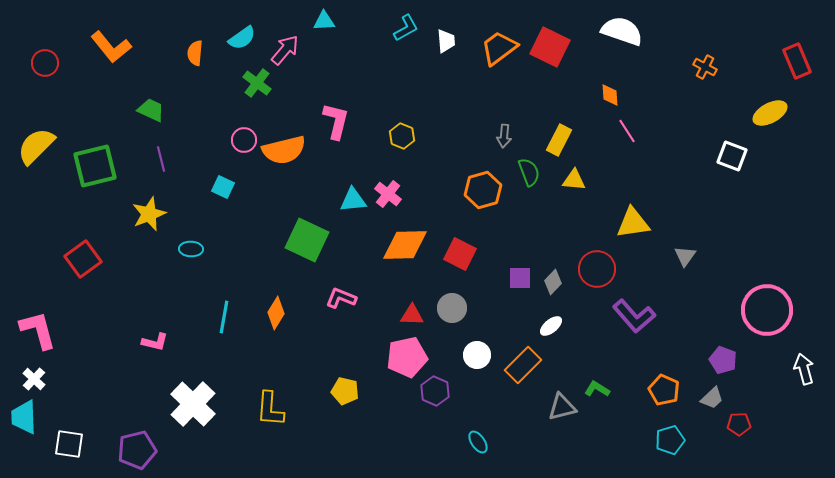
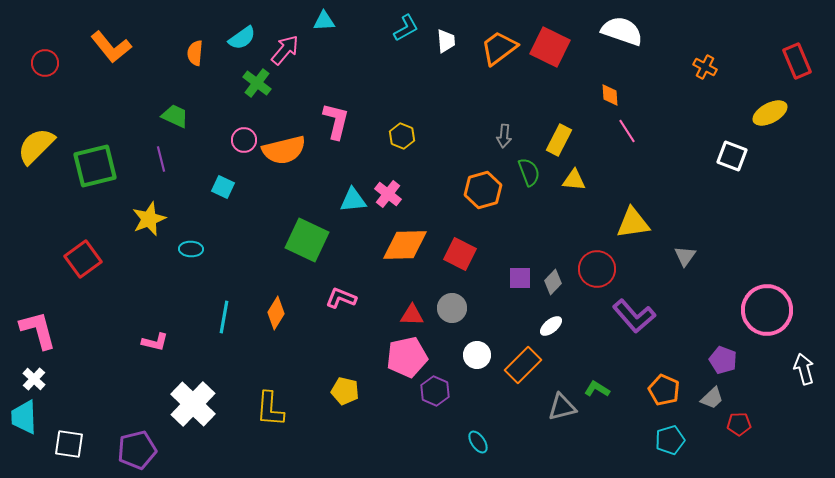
green trapezoid at (151, 110): moved 24 px right, 6 px down
yellow star at (149, 214): moved 5 px down
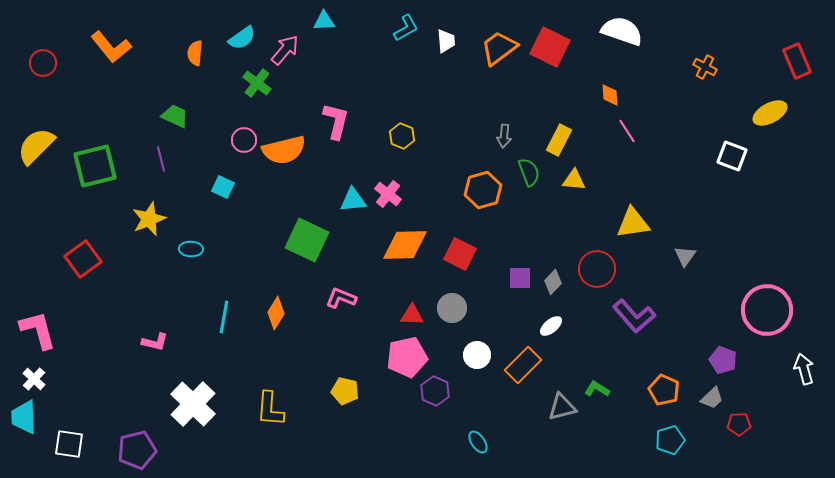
red circle at (45, 63): moved 2 px left
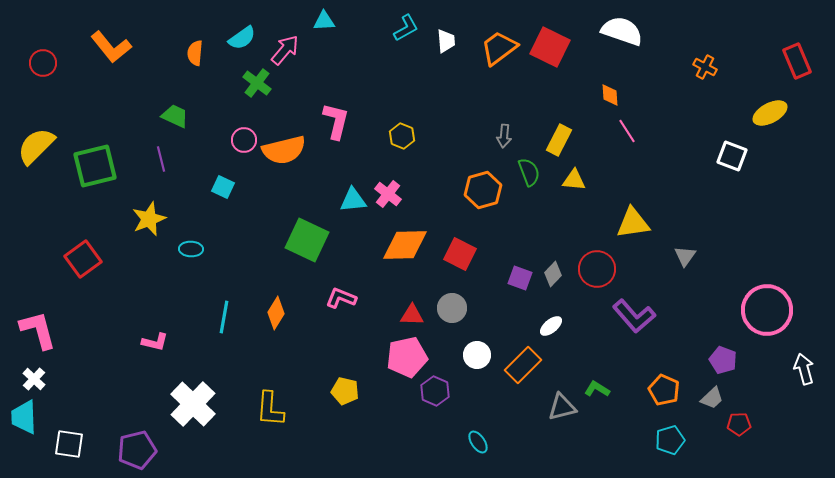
purple square at (520, 278): rotated 20 degrees clockwise
gray diamond at (553, 282): moved 8 px up
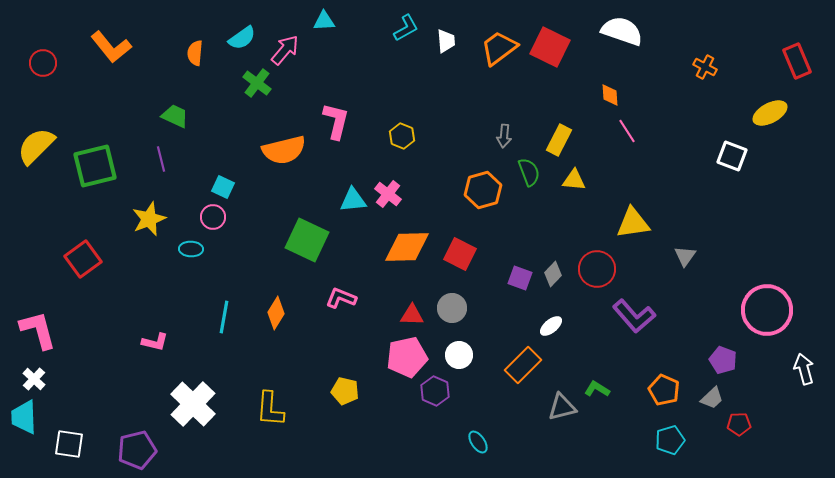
pink circle at (244, 140): moved 31 px left, 77 px down
orange diamond at (405, 245): moved 2 px right, 2 px down
white circle at (477, 355): moved 18 px left
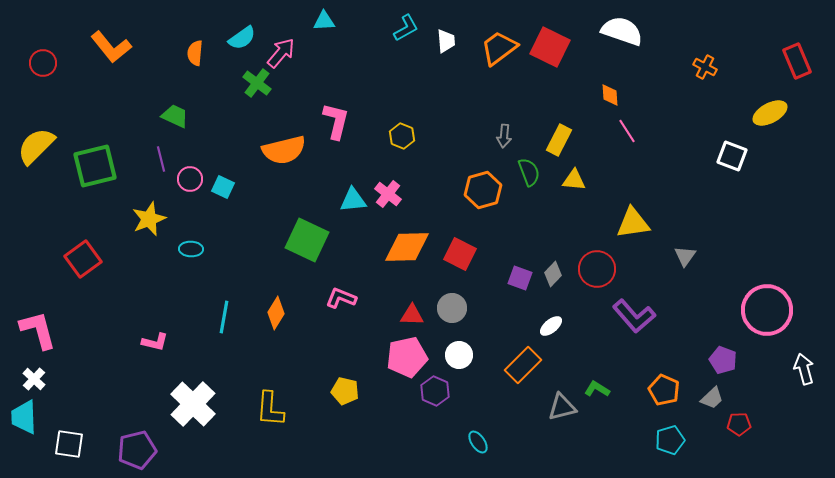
pink arrow at (285, 50): moved 4 px left, 3 px down
pink circle at (213, 217): moved 23 px left, 38 px up
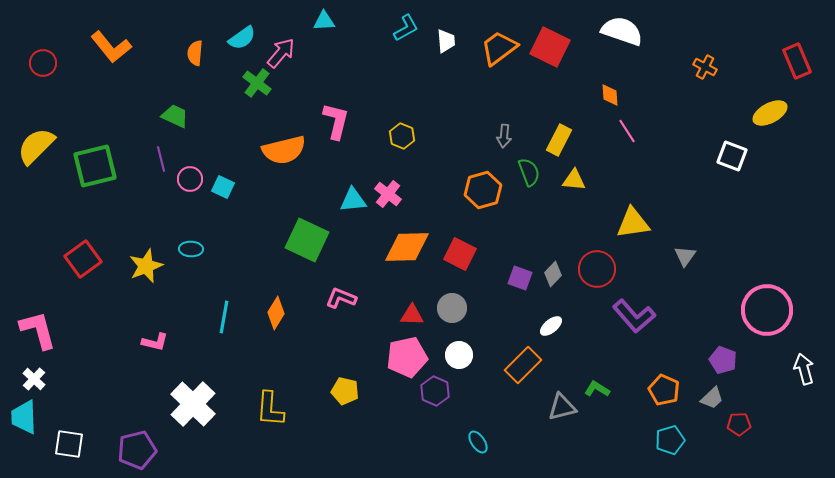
yellow star at (149, 219): moved 3 px left, 47 px down
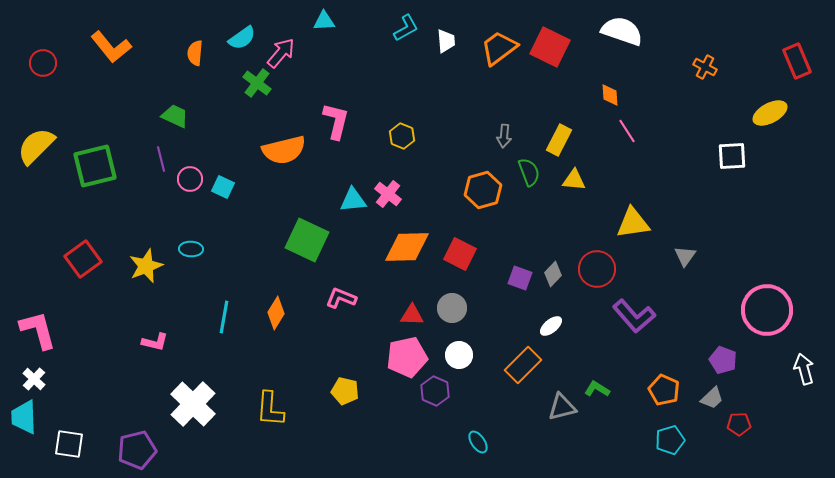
white square at (732, 156): rotated 24 degrees counterclockwise
